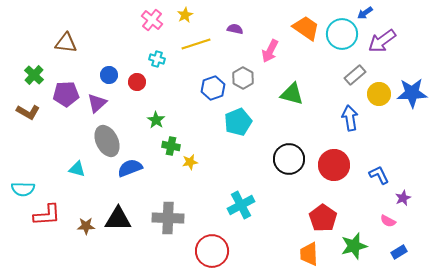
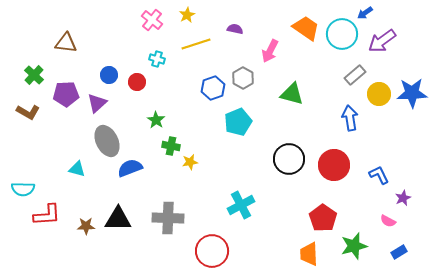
yellow star at (185, 15): moved 2 px right
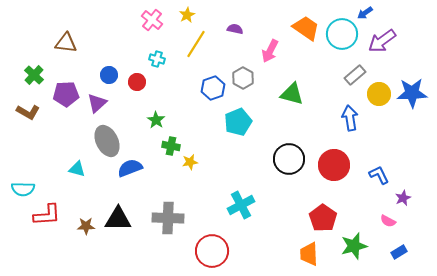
yellow line at (196, 44): rotated 40 degrees counterclockwise
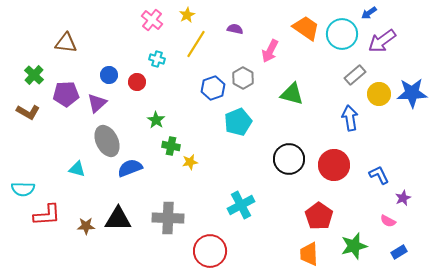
blue arrow at (365, 13): moved 4 px right
red pentagon at (323, 218): moved 4 px left, 2 px up
red circle at (212, 251): moved 2 px left
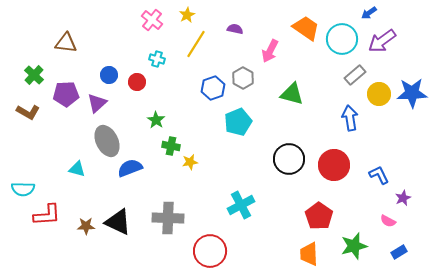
cyan circle at (342, 34): moved 5 px down
black triangle at (118, 219): moved 3 px down; rotated 24 degrees clockwise
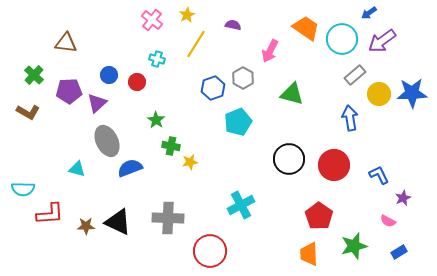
purple semicircle at (235, 29): moved 2 px left, 4 px up
purple pentagon at (66, 94): moved 3 px right, 3 px up
red L-shape at (47, 215): moved 3 px right, 1 px up
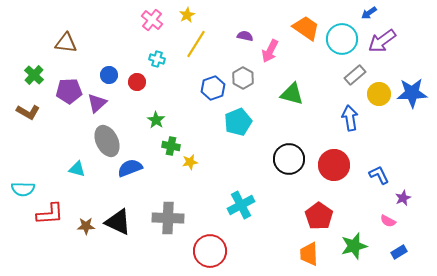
purple semicircle at (233, 25): moved 12 px right, 11 px down
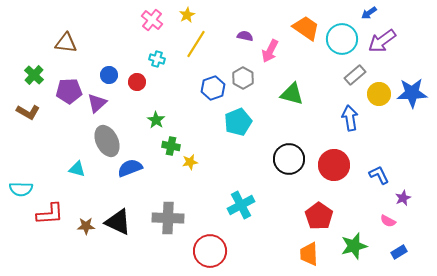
cyan semicircle at (23, 189): moved 2 px left
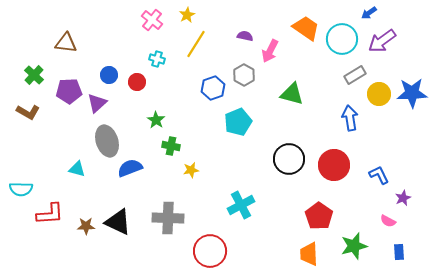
gray rectangle at (355, 75): rotated 10 degrees clockwise
gray hexagon at (243, 78): moved 1 px right, 3 px up
gray ellipse at (107, 141): rotated 8 degrees clockwise
yellow star at (190, 162): moved 1 px right, 8 px down
blue rectangle at (399, 252): rotated 63 degrees counterclockwise
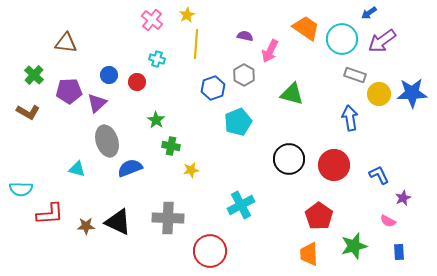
yellow line at (196, 44): rotated 28 degrees counterclockwise
gray rectangle at (355, 75): rotated 50 degrees clockwise
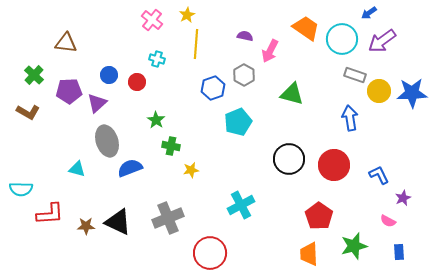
yellow circle at (379, 94): moved 3 px up
gray cross at (168, 218): rotated 24 degrees counterclockwise
red circle at (210, 251): moved 2 px down
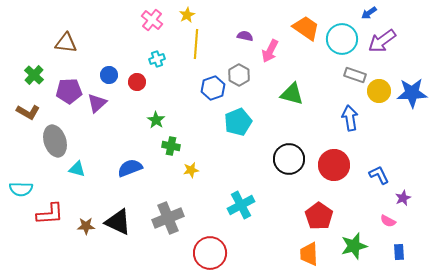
cyan cross at (157, 59): rotated 35 degrees counterclockwise
gray hexagon at (244, 75): moved 5 px left
gray ellipse at (107, 141): moved 52 px left
